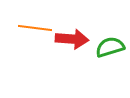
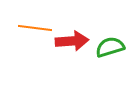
red arrow: moved 2 px down; rotated 8 degrees counterclockwise
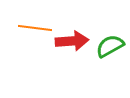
green semicircle: moved 1 px up; rotated 12 degrees counterclockwise
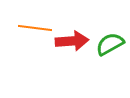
green semicircle: moved 2 px up
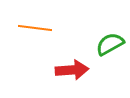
red arrow: moved 29 px down
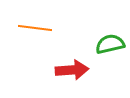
green semicircle: rotated 16 degrees clockwise
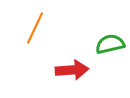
orange line: rotated 72 degrees counterclockwise
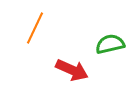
red arrow: rotated 28 degrees clockwise
